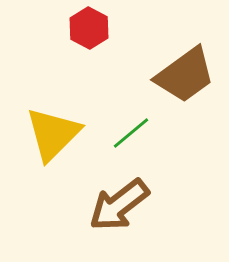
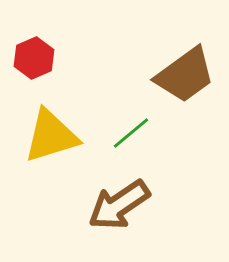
red hexagon: moved 55 px left, 30 px down; rotated 9 degrees clockwise
yellow triangle: moved 2 px left, 2 px down; rotated 28 degrees clockwise
brown arrow: rotated 4 degrees clockwise
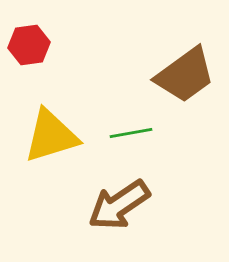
red hexagon: moved 5 px left, 13 px up; rotated 15 degrees clockwise
green line: rotated 30 degrees clockwise
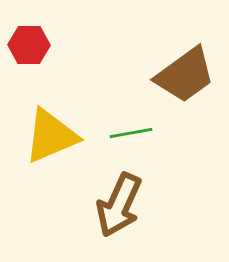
red hexagon: rotated 9 degrees clockwise
yellow triangle: rotated 6 degrees counterclockwise
brown arrow: rotated 32 degrees counterclockwise
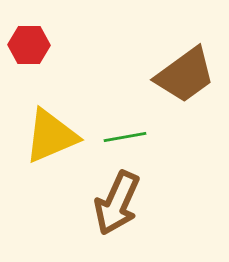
green line: moved 6 px left, 4 px down
brown arrow: moved 2 px left, 2 px up
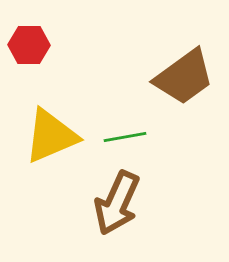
brown trapezoid: moved 1 px left, 2 px down
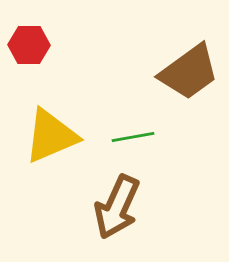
brown trapezoid: moved 5 px right, 5 px up
green line: moved 8 px right
brown arrow: moved 4 px down
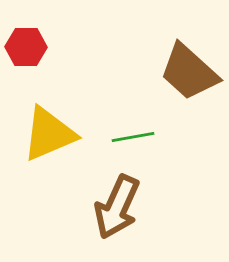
red hexagon: moved 3 px left, 2 px down
brown trapezoid: rotated 78 degrees clockwise
yellow triangle: moved 2 px left, 2 px up
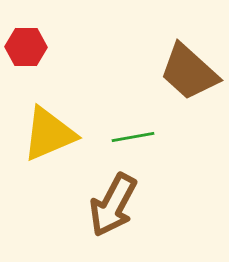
brown arrow: moved 4 px left, 2 px up; rotated 4 degrees clockwise
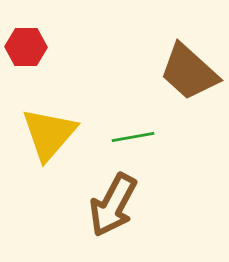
yellow triangle: rotated 26 degrees counterclockwise
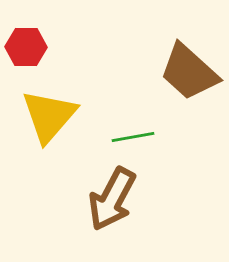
yellow triangle: moved 18 px up
brown arrow: moved 1 px left, 6 px up
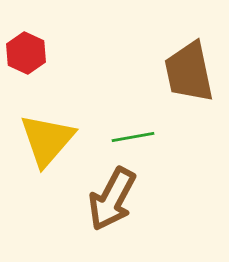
red hexagon: moved 6 px down; rotated 24 degrees clockwise
brown trapezoid: rotated 36 degrees clockwise
yellow triangle: moved 2 px left, 24 px down
